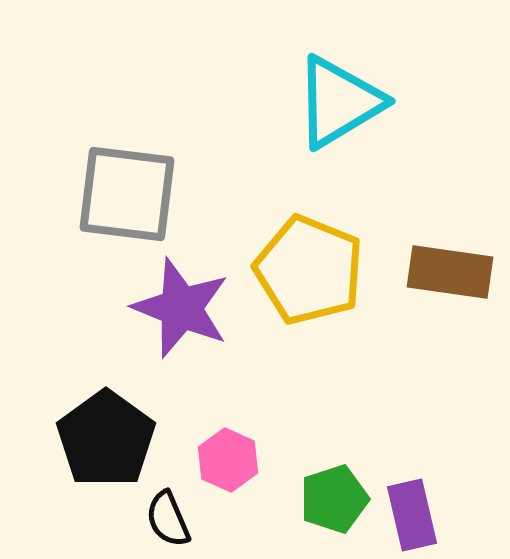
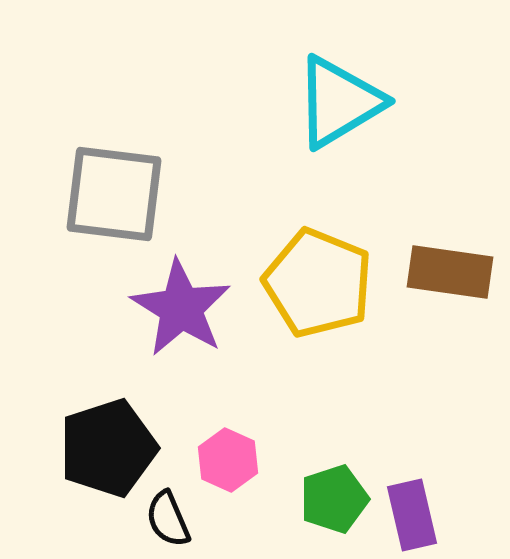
gray square: moved 13 px left
yellow pentagon: moved 9 px right, 13 px down
purple star: rotated 10 degrees clockwise
black pentagon: moved 2 px right, 9 px down; rotated 18 degrees clockwise
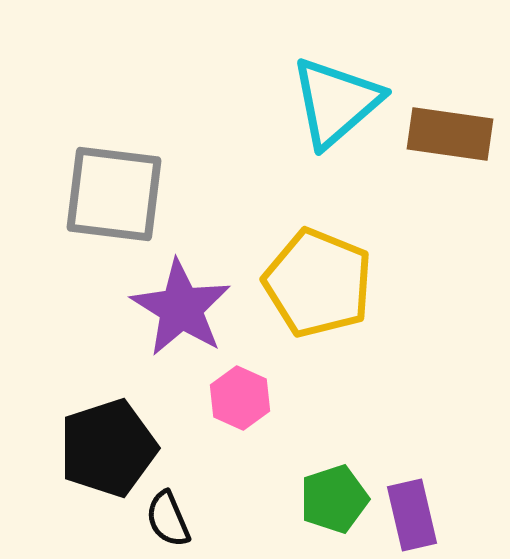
cyan triangle: moved 3 px left; rotated 10 degrees counterclockwise
brown rectangle: moved 138 px up
pink hexagon: moved 12 px right, 62 px up
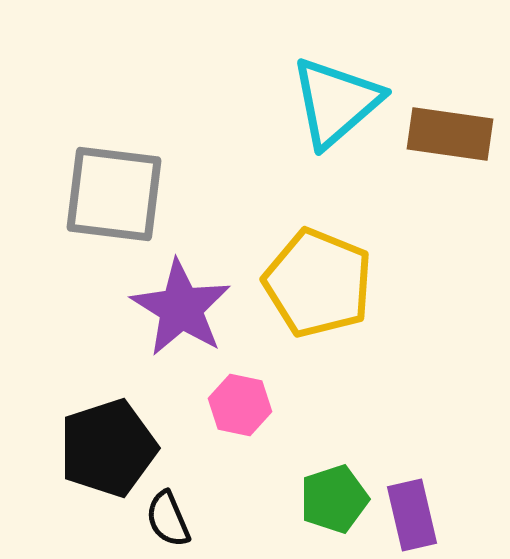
pink hexagon: moved 7 px down; rotated 12 degrees counterclockwise
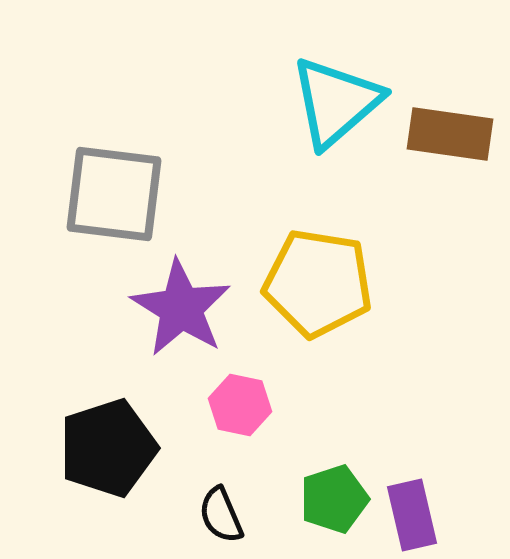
yellow pentagon: rotated 13 degrees counterclockwise
black semicircle: moved 53 px right, 4 px up
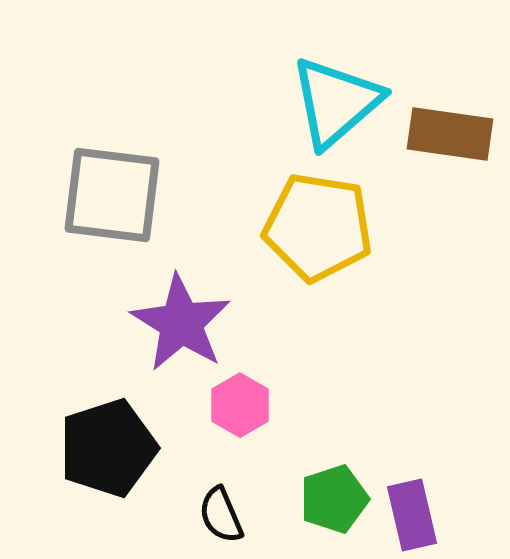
gray square: moved 2 px left, 1 px down
yellow pentagon: moved 56 px up
purple star: moved 15 px down
pink hexagon: rotated 18 degrees clockwise
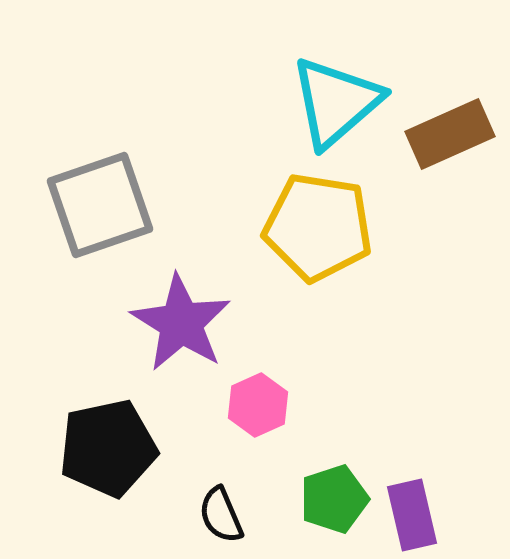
brown rectangle: rotated 32 degrees counterclockwise
gray square: moved 12 px left, 10 px down; rotated 26 degrees counterclockwise
pink hexagon: moved 18 px right; rotated 6 degrees clockwise
black pentagon: rotated 6 degrees clockwise
